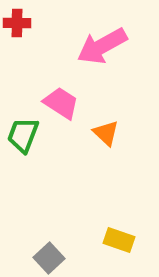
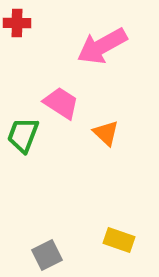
gray square: moved 2 px left, 3 px up; rotated 16 degrees clockwise
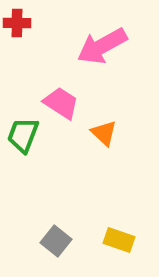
orange triangle: moved 2 px left
gray square: moved 9 px right, 14 px up; rotated 24 degrees counterclockwise
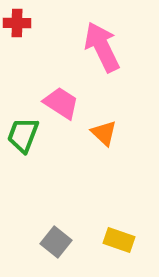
pink arrow: moved 1 px down; rotated 93 degrees clockwise
gray square: moved 1 px down
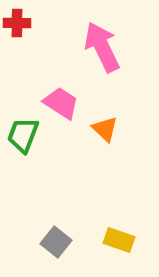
orange triangle: moved 1 px right, 4 px up
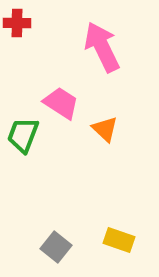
gray square: moved 5 px down
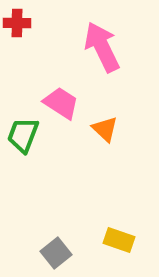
gray square: moved 6 px down; rotated 12 degrees clockwise
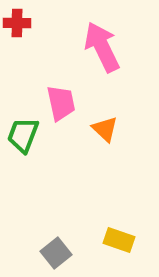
pink trapezoid: rotated 45 degrees clockwise
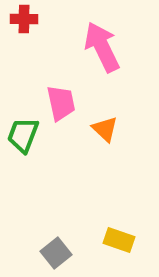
red cross: moved 7 px right, 4 px up
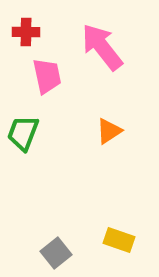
red cross: moved 2 px right, 13 px down
pink arrow: rotated 12 degrees counterclockwise
pink trapezoid: moved 14 px left, 27 px up
orange triangle: moved 4 px right, 2 px down; rotated 44 degrees clockwise
green trapezoid: moved 2 px up
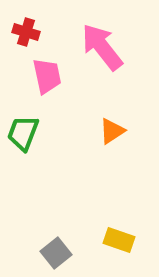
red cross: rotated 16 degrees clockwise
orange triangle: moved 3 px right
